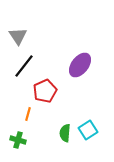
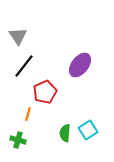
red pentagon: moved 1 px down
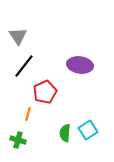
purple ellipse: rotated 60 degrees clockwise
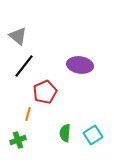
gray triangle: rotated 18 degrees counterclockwise
cyan square: moved 5 px right, 5 px down
green cross: rotated 35 degrees counterclockwise
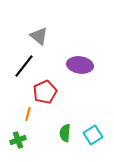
gray triangle: moved 21 px right
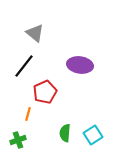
gray triangle: moved 4 px left, 3 px up
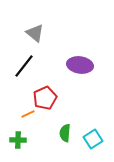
red pentagon: moved 6 px down
orange line: rotated 48 degrees clockwise
cyan square: moved 4 px down
green cross: rotated 21 degrees clockwise
